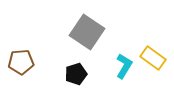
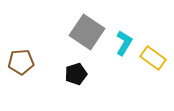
cyan L-shape: moved 23 px up
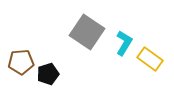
yellow rectangle: moved 3 px left, 1 px down
black pentagon: moved 28 px left
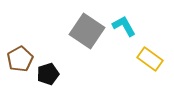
gray square: moved 1 px up
cyan L-shape: moved 17 px up; rotated 60 degrees counterclockwise
brown pentagon: moved 1 px left, 3 px up; rotated 25 degrees counterclockwise
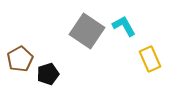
yellow rectangle: rotated 30 degrees clockwise
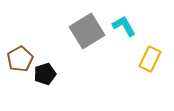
gray square: rotated 24 degrees clockwise
yellow rectangle: rotated 50 degrees clockwise
black pentagon: moved 3 px left
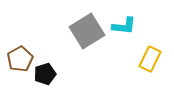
cyan L-shape: rotated 125 degrees clockwise
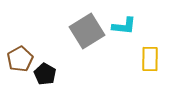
yellow rectangle: rotated 25 degrees counterclockwise
black pentagon: rotated 25 degrees counterclockwise
